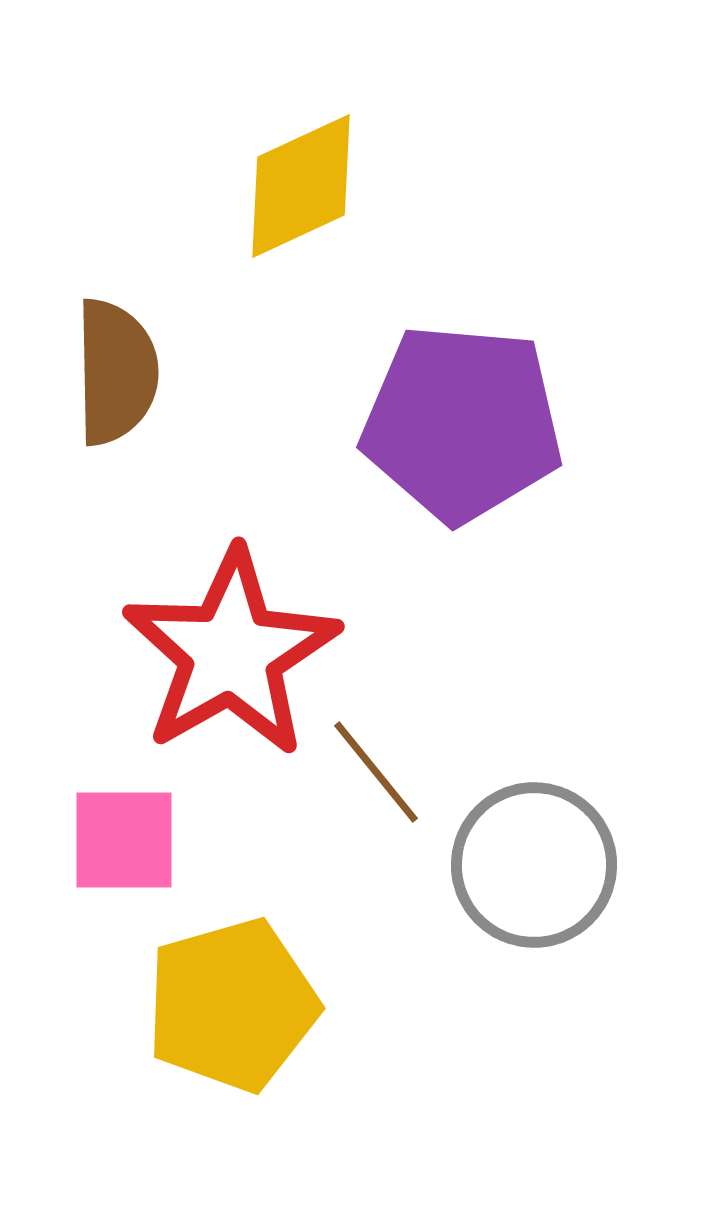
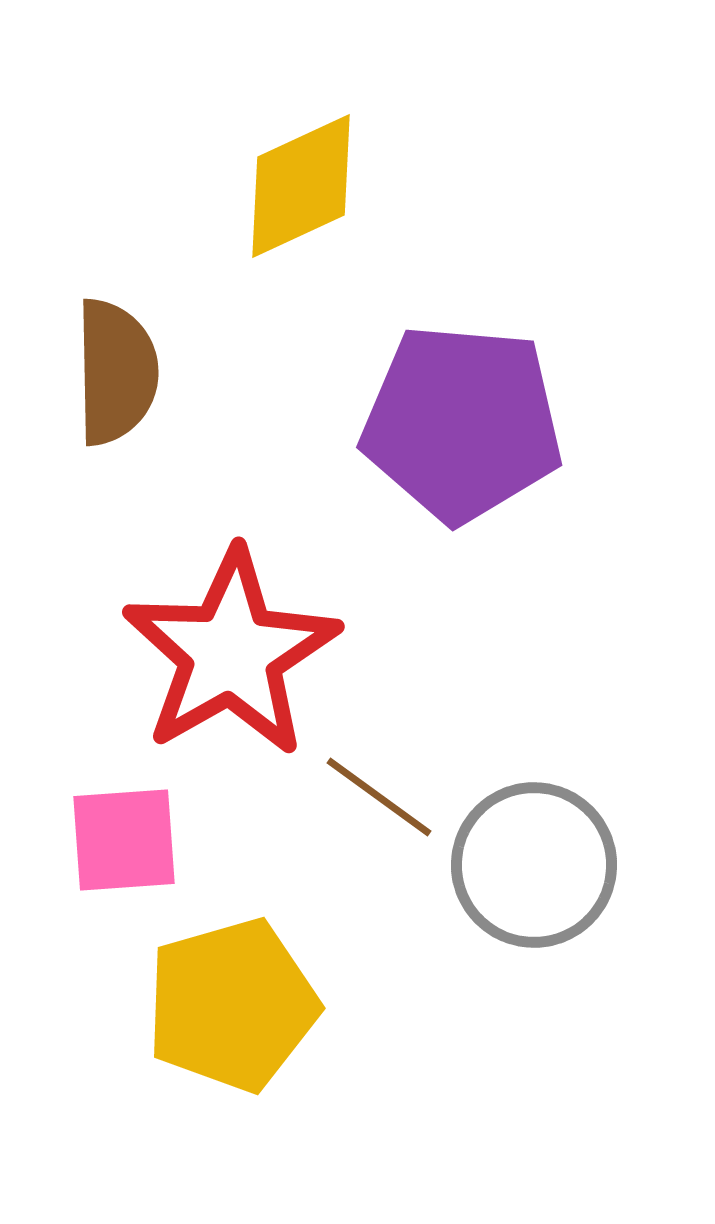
brown line: moved 3 px right, 25 px down; rotated 15 degrees counterclockwise
pink square: rotated 4 degrees counterclockwise
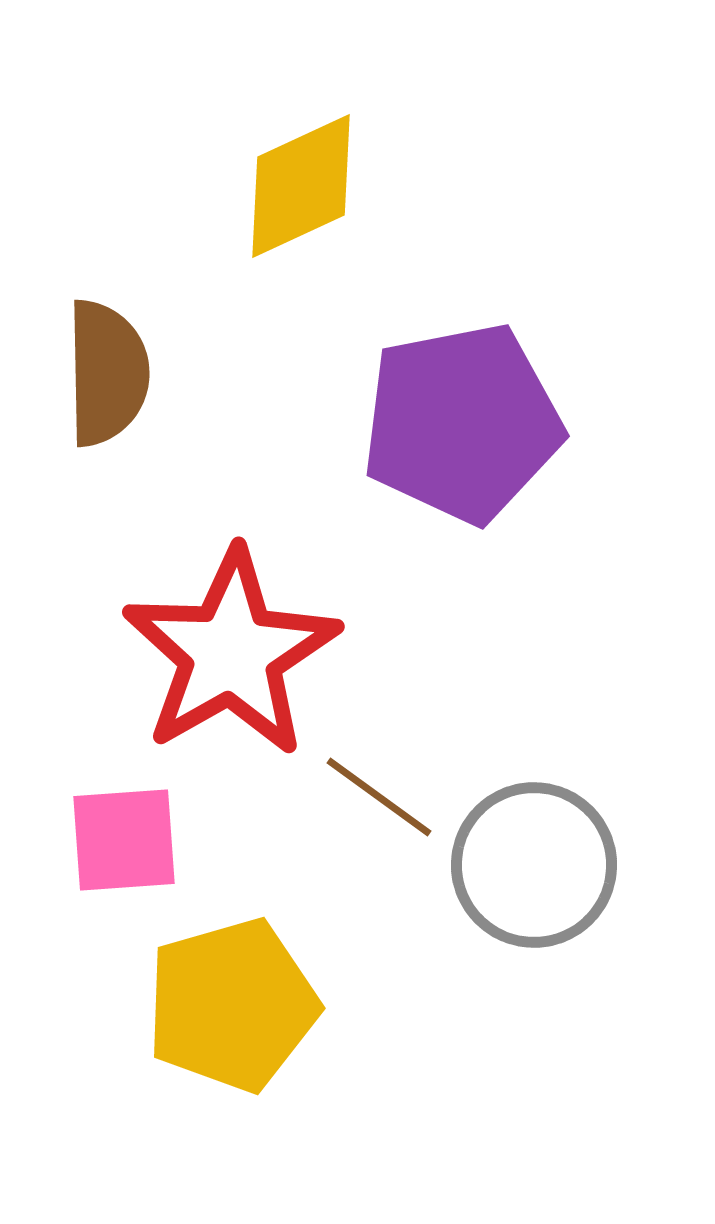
brown semicircle: moved 9 px left, 1 px down
purple pentagon: rotated 16 degrees counterclockwise
